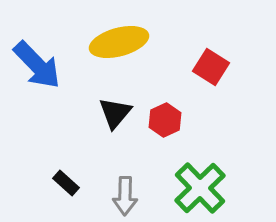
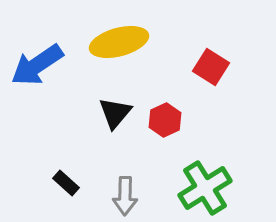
blue arrow: rotated 100 degrees clockwise
green cross: moved 5 px right; rotated 12 degrees clockwise
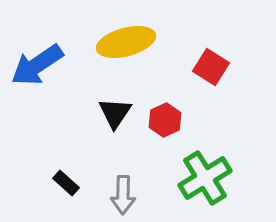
yellow ellipse: moved 7 px right
black triangle: rotated 6 degrees counterclockwise
green cross: moved 10 px up
gray arrow: moved 2 px left, 1 px up
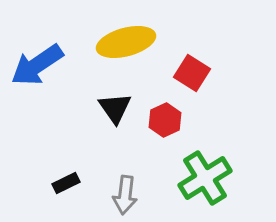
red square: moved 19 px left, 6 px down
black triangle: moved 5 px up; rotated 9 degrees counterclockwise
black rectangle: rotated 68 degrees counterclockwise
gray arrow: moved 2 px right; rotated 6 degrees clockwise
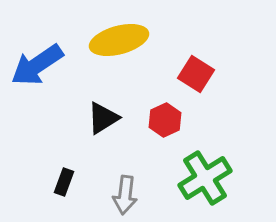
yellow ellipse: moved 7 px left, 2 px up
red square: moved 4 px right, 1 px down
black triangle: moved 12 px left, 10 px down; rotated 33 degrees clockwise
black rectangle: moved 2 px left, 1 px up; rotated 44 degrees counterclockwise
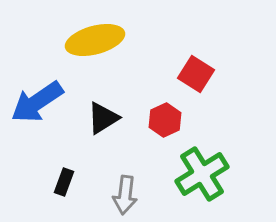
yellow ellipse: moved 24 px left
blue arrow: moved 37 px down
green cross: moved 3 px left, 4 px up
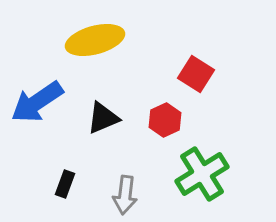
black triangle: rotated 9 degrees clockwise
black rectangle: moved 1 px right, 2 px down
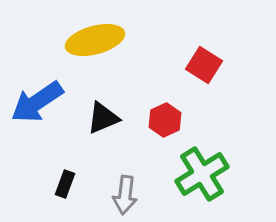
red square: moved 8 px right, 9 px up
